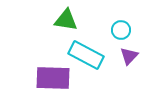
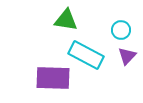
purple triangle: moved 2 px left
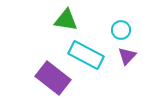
purple rectangle: rotated 36 degrees clockwise
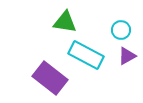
green triangle: moved 1 px left, 2 px down
purple triangle: rotated 18 degrees clockwise
purple rectangle: moved 3 px left
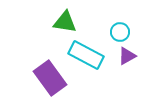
cyan circle: moved 1 px left, 2 px down
purple rectangle: rotated 16 degrees clockwise
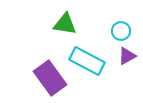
green triangle: moved 2 px down
cyan circle: moved 1 px right, 1 px up
cyan rectangle: moved 1 px right, 6 px down
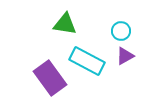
purple triangle: moved 2 px left
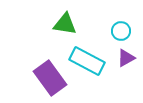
purple triangle: moved 1 px right, 2 px down
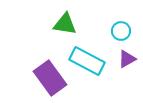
purple triangle: moved 1 px right, 1 px down
